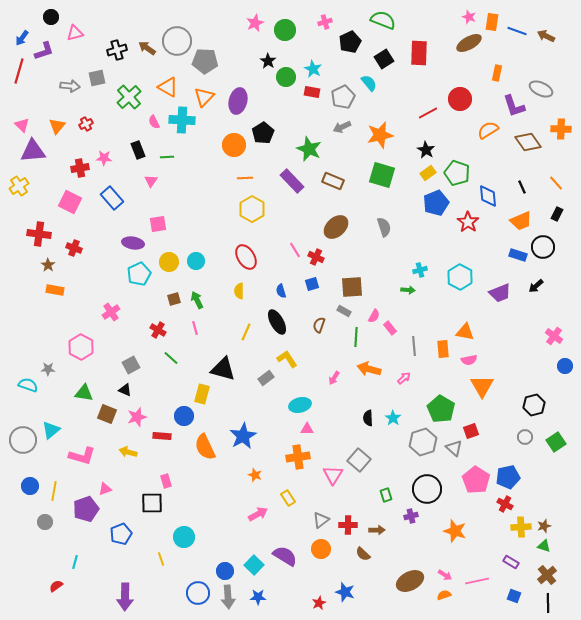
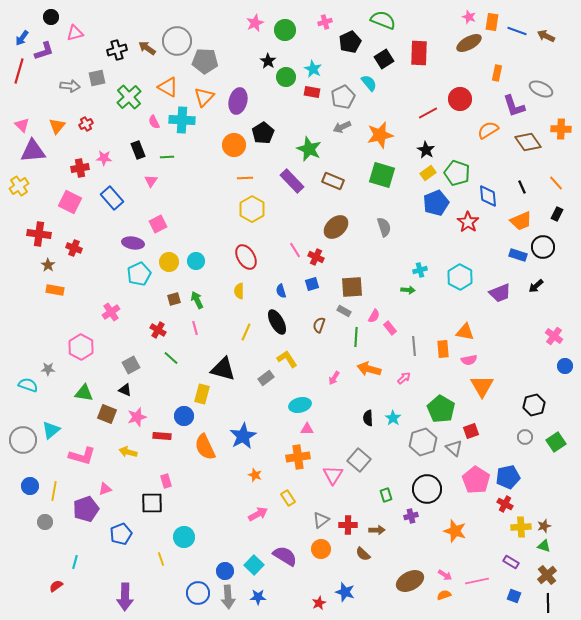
pink square at (158, 224): rotated 18 degrees counterclockwise
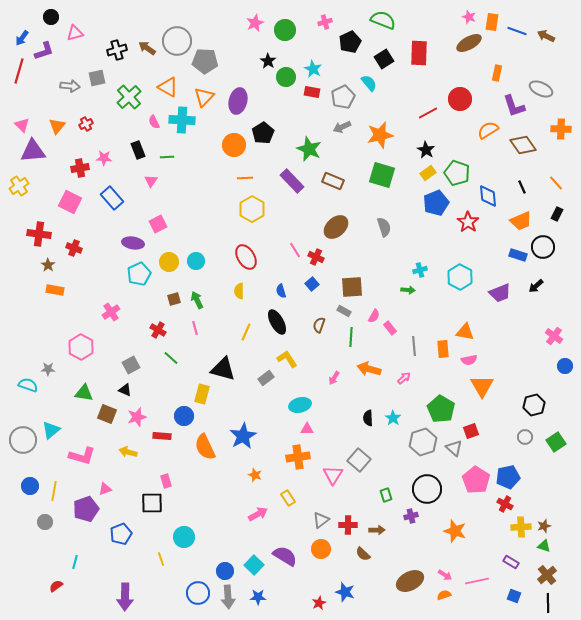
brown diamond at (528, 142): moved 5 px left, 3 px down
blue square at (312, 284): rotated 24 degrees counterclockwise
green line at (356, 337): moved 5 px left
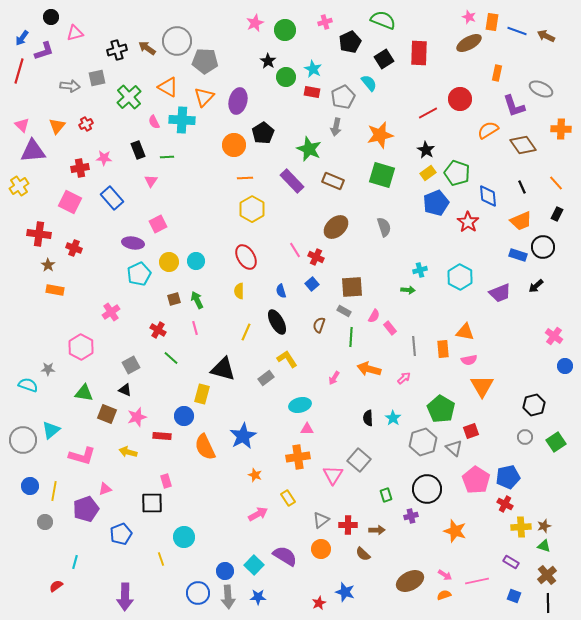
gray arrow at (342, 127): moved 6 px left; rotated 54 degrees counterclockwise
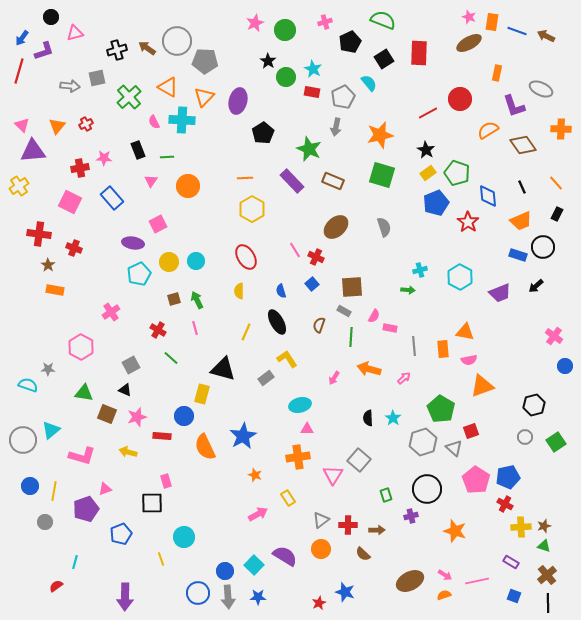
orange circle at (234, 145): moved 46 px left, 41 px down
pink rectangle at (390, 328): rotated 40 degrees counterclockwise
orange triangle at (482, 386): rotated 40 degrees clockwise
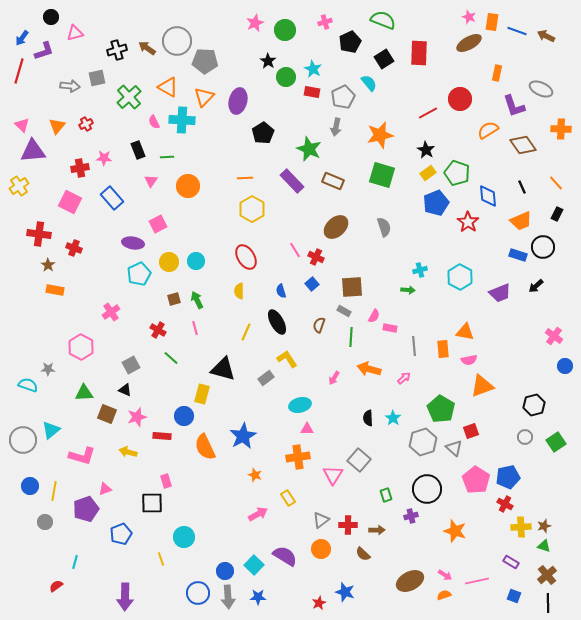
green triangle at (84, 393): rotated 12 degrees counterclockwise
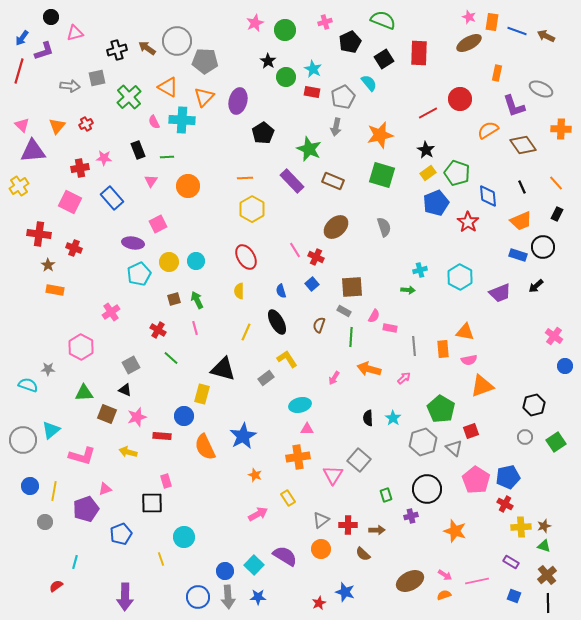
blue circle at (198, 593): moved 4 px down
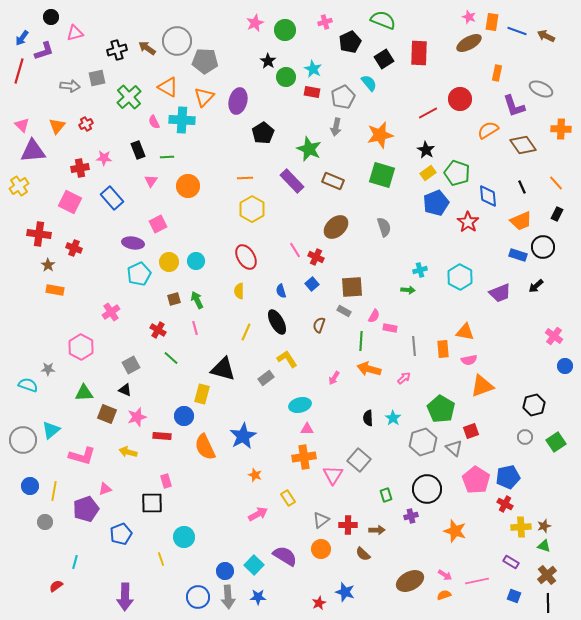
green line at (351, 337): moved 10 px right, 4 px down
orange cross at (298, 457): moved 6 px right
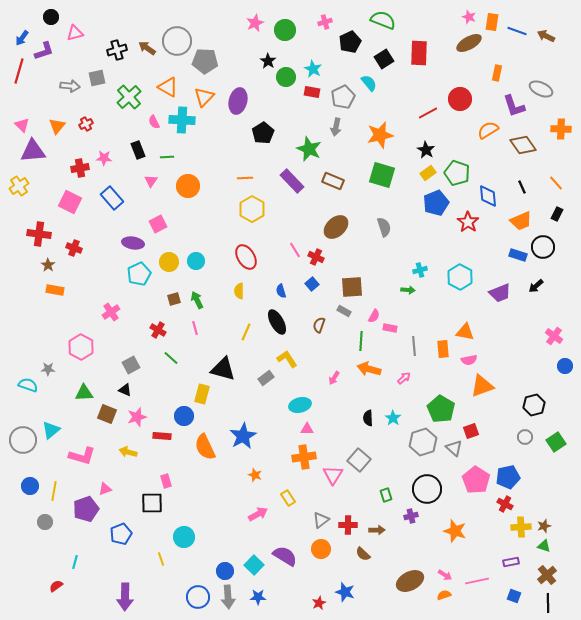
purple rectangle at (511, 562): rotated 42 degrees counterclockwise
